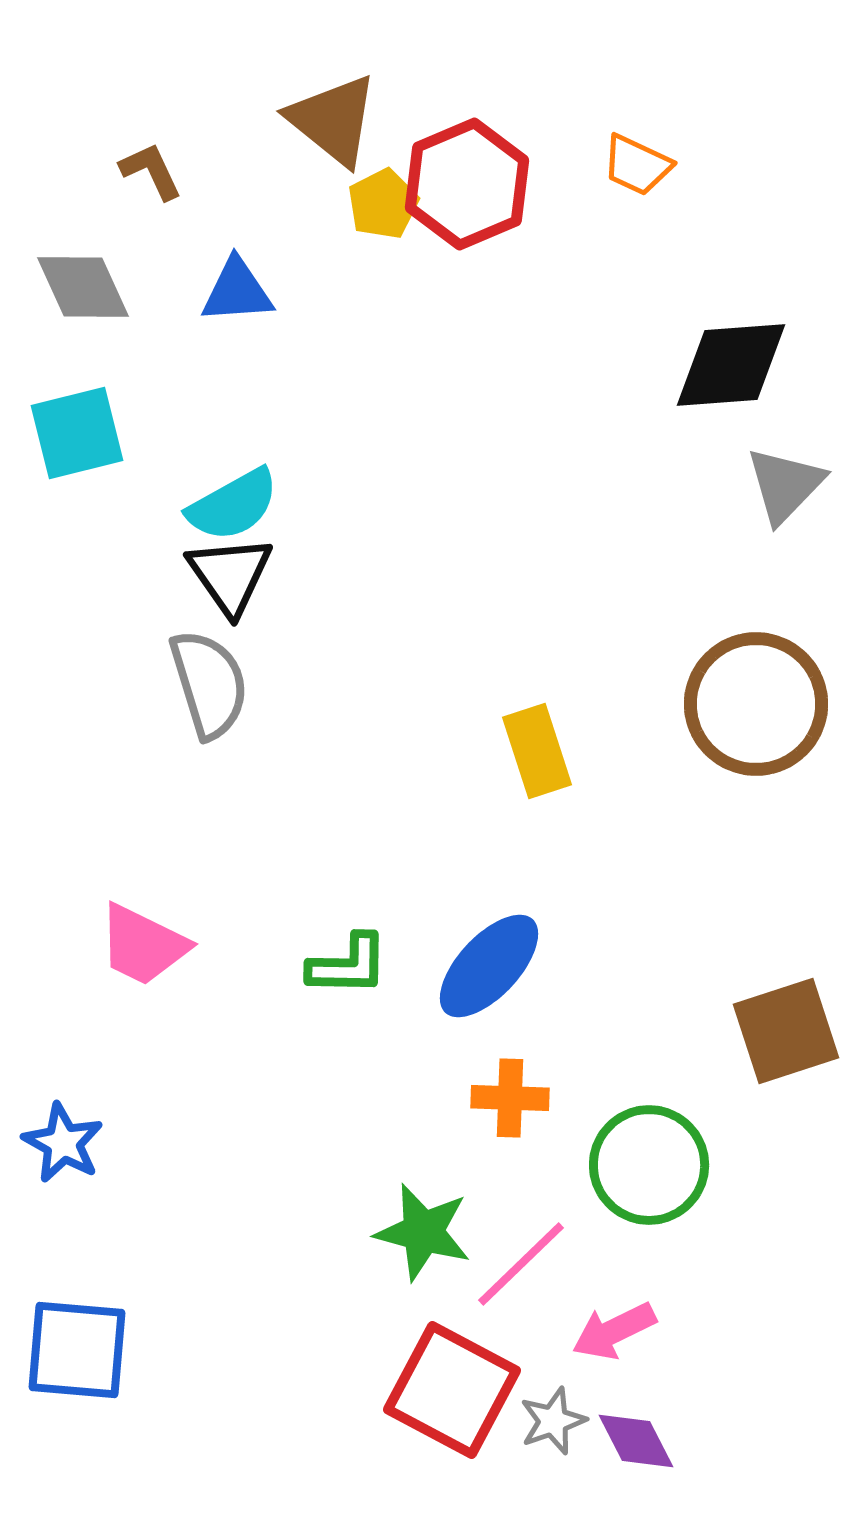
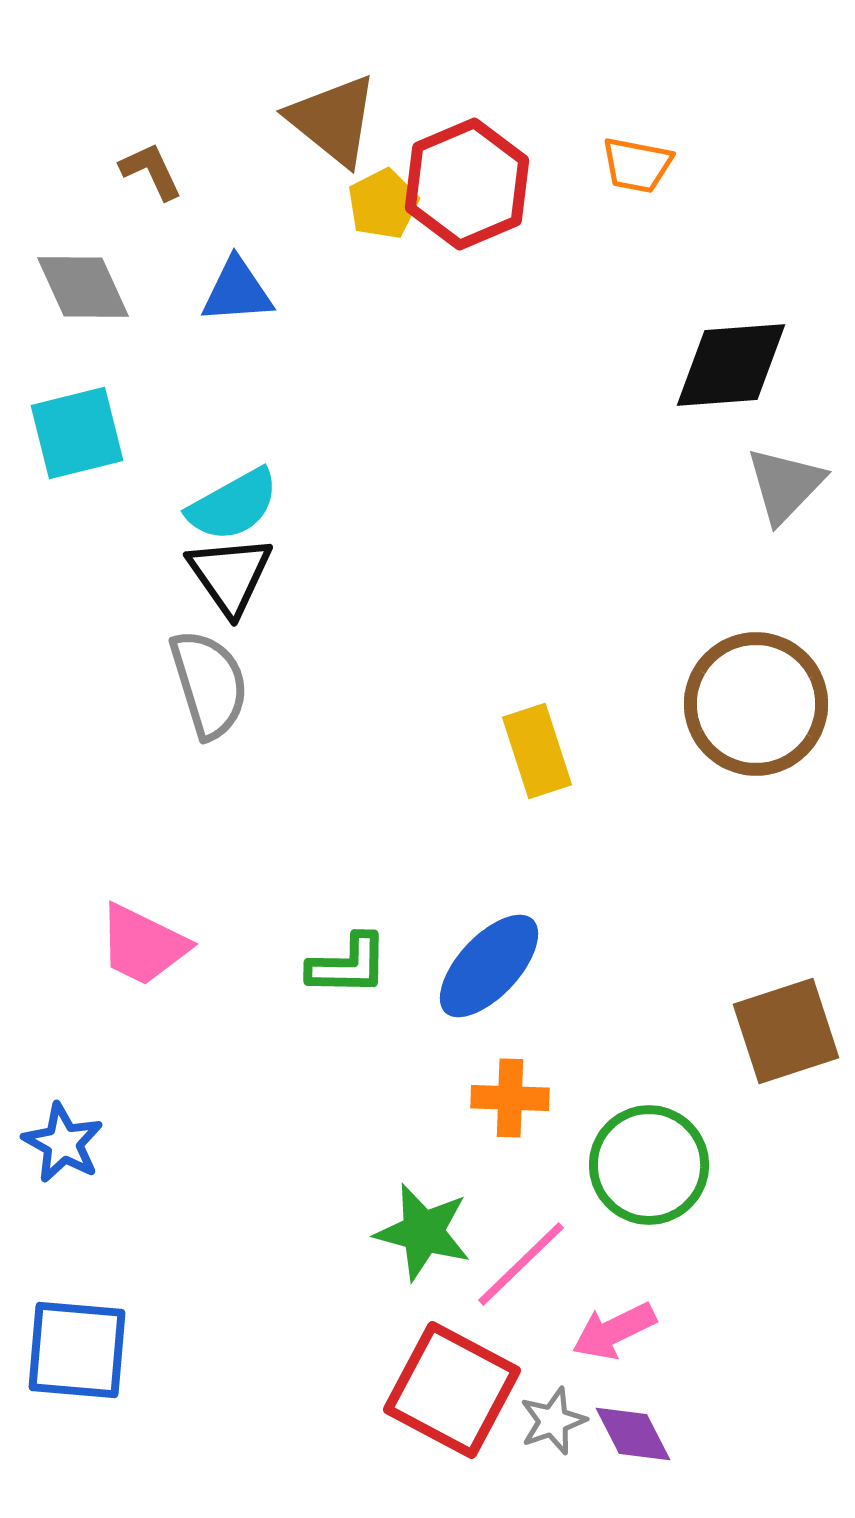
orange trapezoid: rotated 14 degrees counterclockwise
purple diamond: moved 3 px left, 7 px up
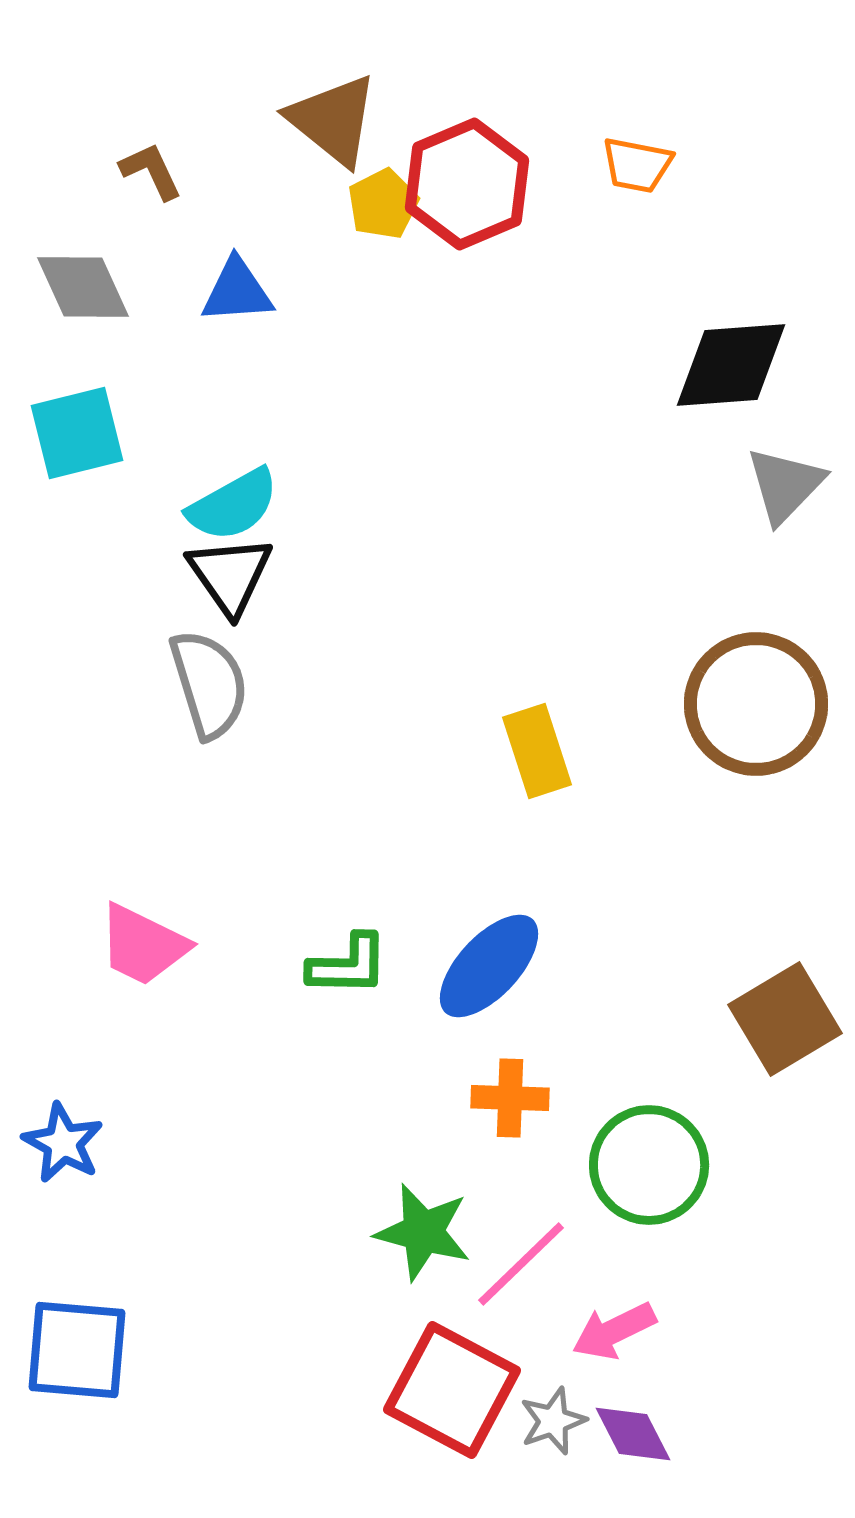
brown square: moved 1 px left, 12 px up; rotated 13 degrees counterclockwise
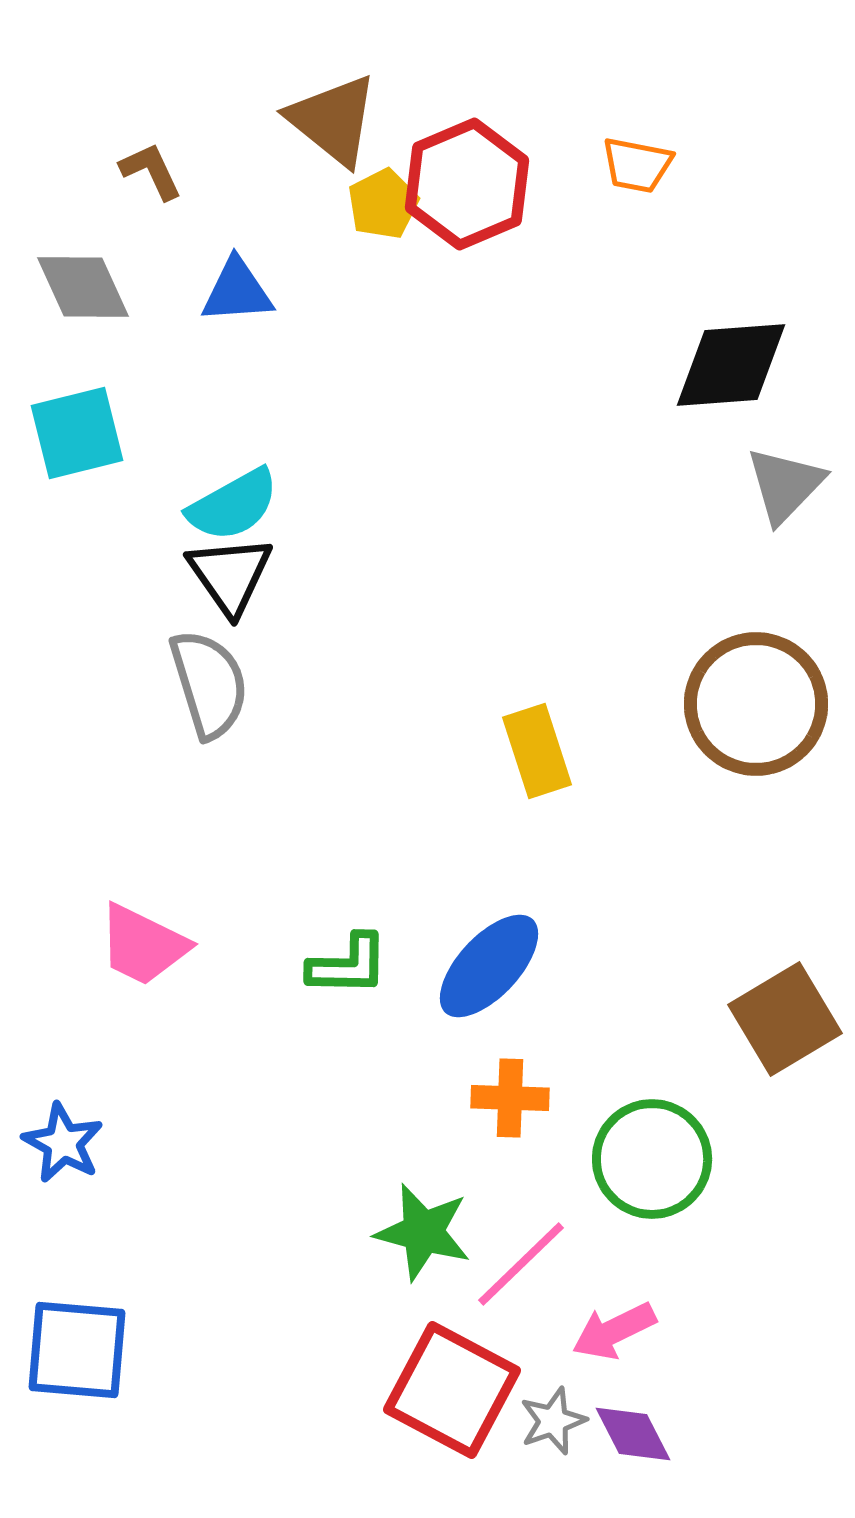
green circle: moved 3 px right, 6 px up
